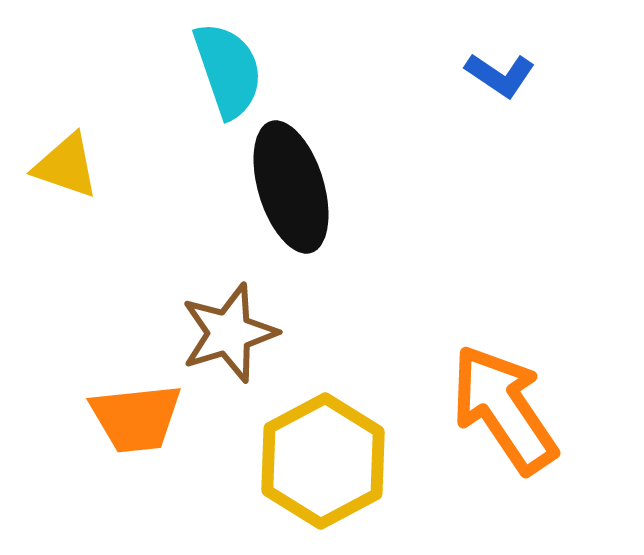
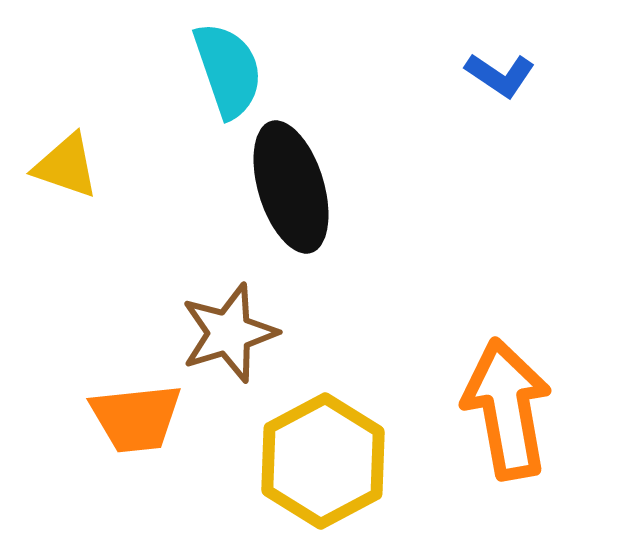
orange arrow: moved 3 px right; rotated 24 degrees clockwise
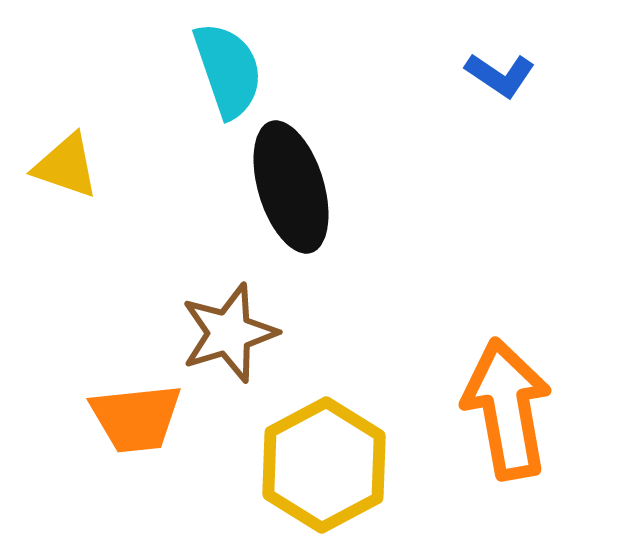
yellow hexagon: moved 1 px right, 4 px down
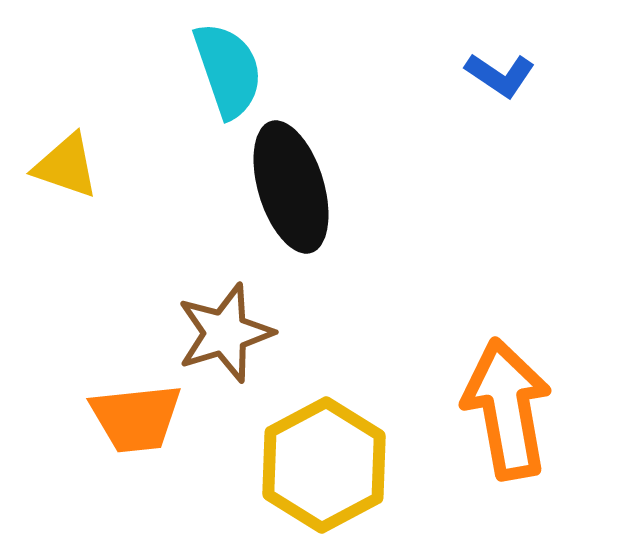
brown star: moved 4 px left
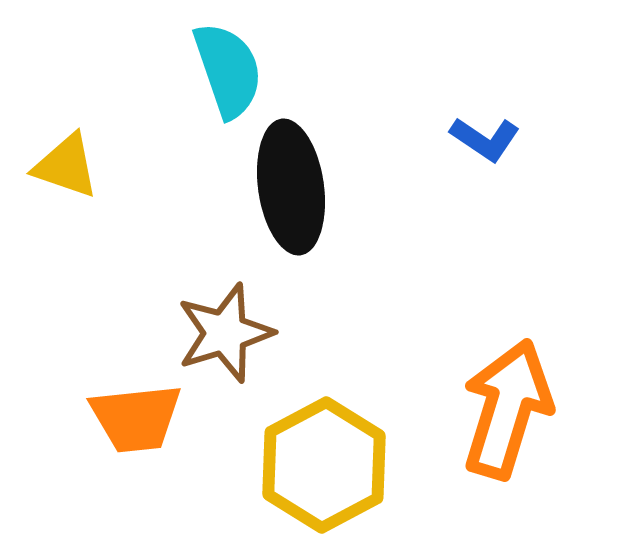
blue L-shape: moved 15 px left, 64 px down
black ellipse: rotated 9 degrees clockwise
orange arrow: rotated 27 degrees clockwise
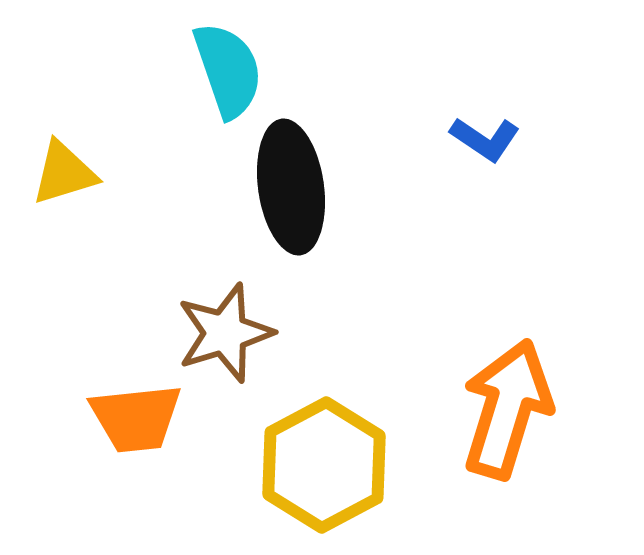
yellow triangle: moved 2 px left, 7 px down; rotated 36 degrees counterclockwise
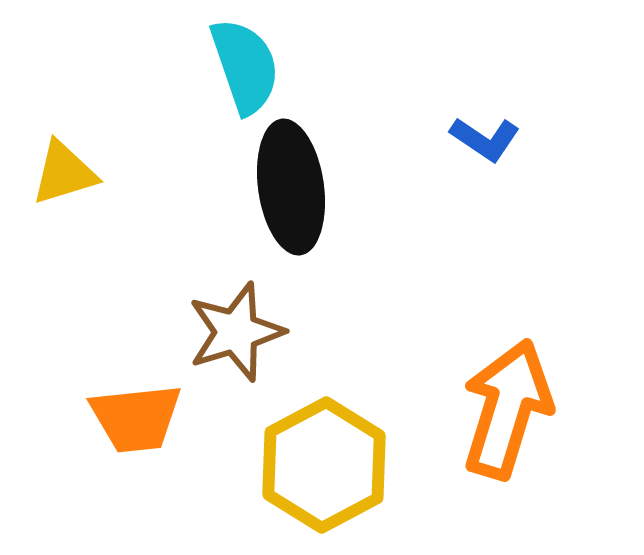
cyan semicircle: moved 17 px right, 4 px up
brown star: moved 11 px right, 1 px up
